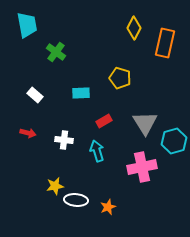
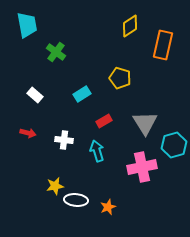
yellow diamond: moved 4 px left, 2 px up; rotated 30 degrees clockwise
orange rectangle: moved 2 px left, 2 px down
cyan rectangle: moved 1 px right, 1 px down; rotated 30 degrees counterclockwise
cyan hexagon: moved 4 px down
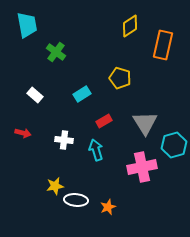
red arrow: moved 5 px left
cyan arrow: moved 1 px left, 1 px up
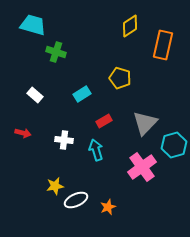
cyan trapezoid: moved 6 px right; rotated 64 degrees counterclockwise
green cross: rotated 18 degrees counterclockwise
gray triangle: rotated 16 degrees clockwise
pink cross: rotated 24 degrees counterclockwise
white ellipse: rotated 30 degrees counterclockwise
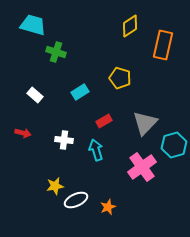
cyan rectangle: moved 2 px left, 2 px up
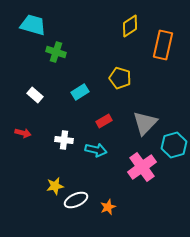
cyan arrow: rotated 120 degrees clockwise
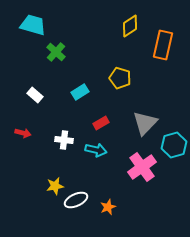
green cross: rotated 24 degrees clockwise
red rectangle: moved 3 px left, 2 px down
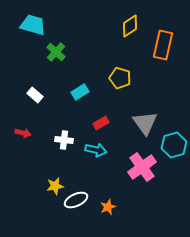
gray triangle: rotated 20 degrees counterclockwise
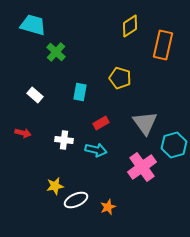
cyan rectangle: rotated 48 degrees counterclockwise
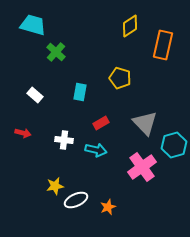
gray triangle: rotated 8 degrees counterclockwise
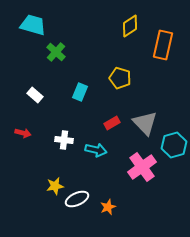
cyan rectangle: rotated 12 degrees clockwise
red rectangle: moved 11 px right
white ellipse: moved 1 px right, 1 px up
